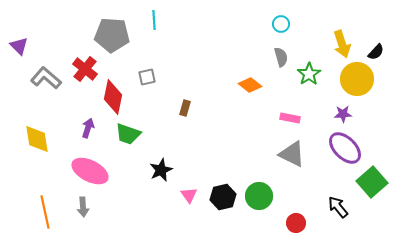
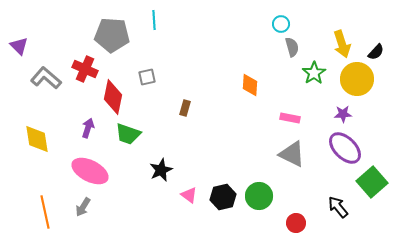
gray semicircle: moved 11 px right, 10 px up
red cross: rotated 15 degrees counterclockwise
green star: moved 5 px right, 1 px up
orange diamond: rotated 55 degrees clockwise
pink triangle: rotated 18 degrees counterclockwise
gray arrow: rotated 36 degrees clockwise
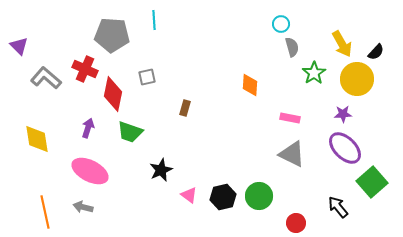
yellow arrow: rotated 12 degrees counterclockwise
red diamond: moved 3 px up
green trapezoid: moved 2 px right, 2 px up
gray arrow: rotated 72 degrees clockwise
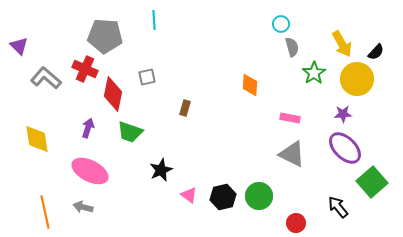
gray pentagon: moved 7 px left, 1 px down
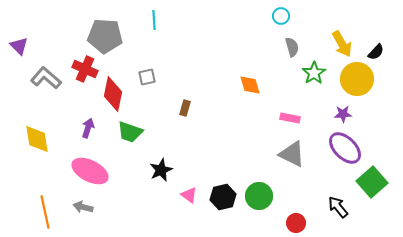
cyan circle: moved 8 px up
orange diamond: rotated 20 degrees counterclockwise
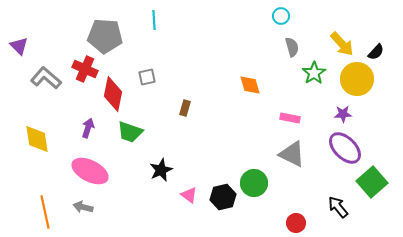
yellow arrow: rotated 12 degrees counterclockwise
green circle: moved 5 px left, 13 px up
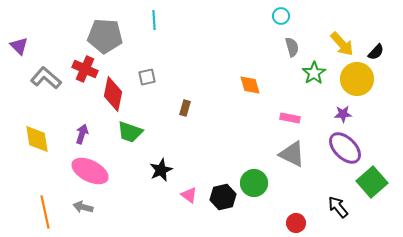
purple arrow: moved 6 px left, 6 px down
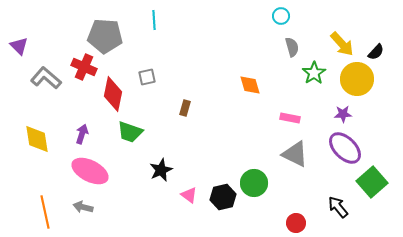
red cross: moved 1 px left, 2 px up
gray triangle: moved 3 px right
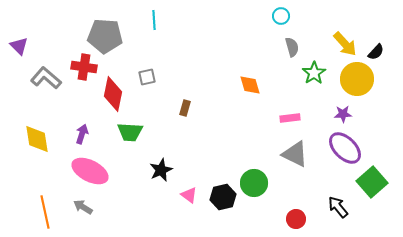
yellow arrow: moved 3 px right
red cross: rotated 15 degrees counterclockwise
pink rectangle: rotated 18 degrees counterclockwise
green trapezoid: rotated 16 degrees counterclockwise
gray arrow: rotated 18 degrees clockwise
red circle: moved 4 px up
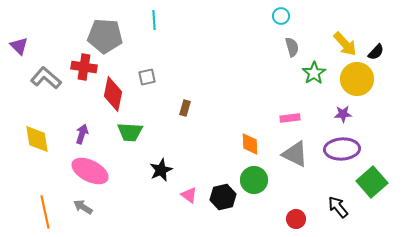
orange diamond: moved 59 px down; rotated 15 degrees clockwise
purple ellipse: moved 3 px left, 1 px down; rotated 48 degrees counterclockwise
green circle: moved 3 px up
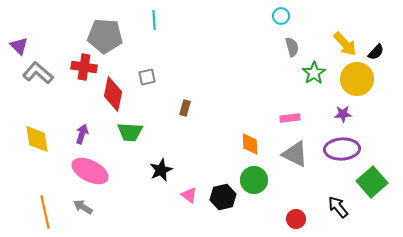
gray L-shape: moved 8 px left, 5 px up
